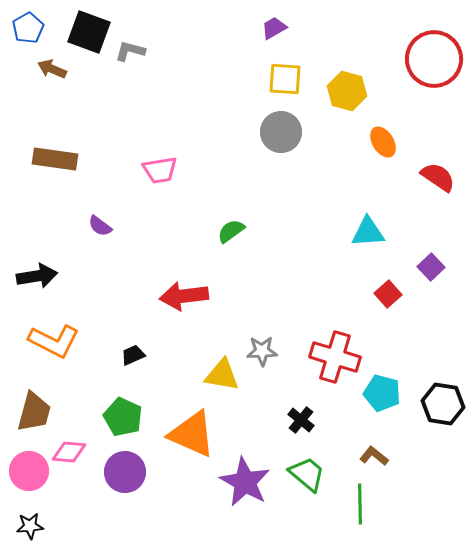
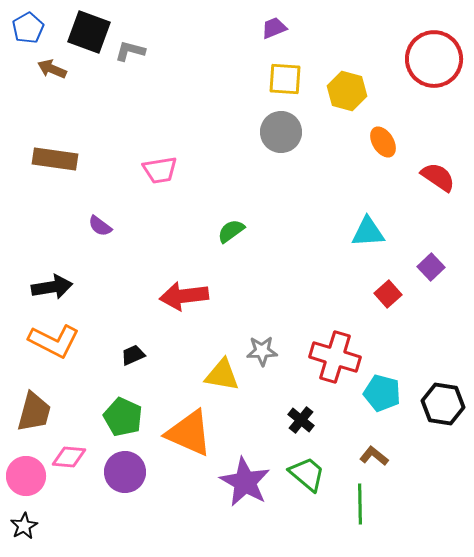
purple trapezoid: rotated 8 degrees clockwise
black arrow: moved 15 px right, 11 px down
orange triangle: moved 3 px left, 1 px up
pink diamond: moved 5 px down
pink circle: moved 3 px left, 5 px down
black star: moved 6 px left; rotated 24 degrees counterclockwise
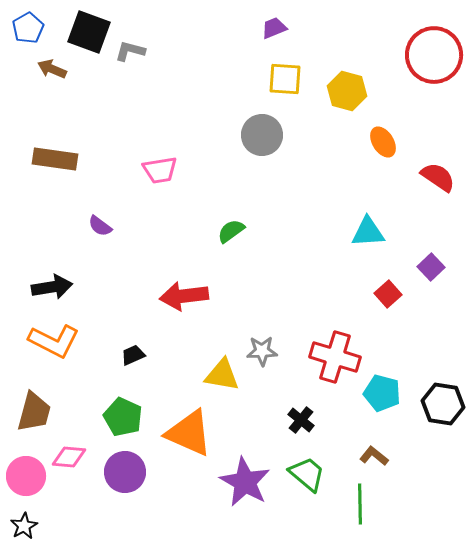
red circle: moved 4 px up
gray circle: moved 19 px left, 3 px down
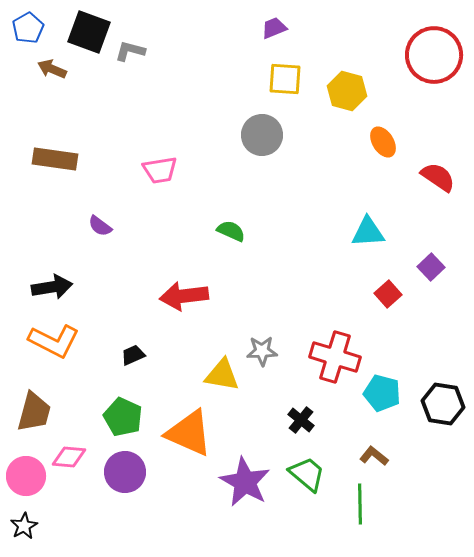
green semicircle: rotated 60 degrees clockwise
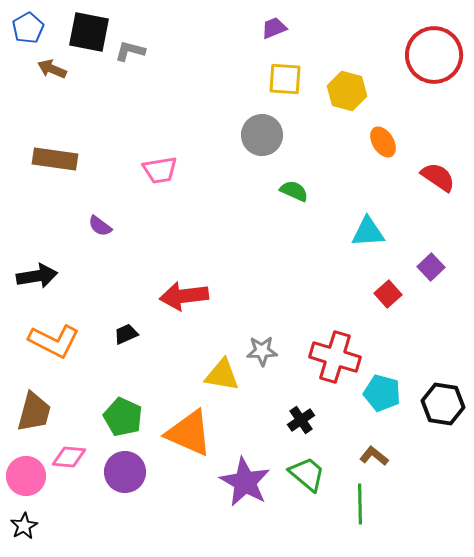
black square: rotated 9 degrees counterclockwise
green semicircle: moved 63 px right, 40 px up
black arrow: moved 15 px left, 11 px up
black trapezoid: moved 7 px left, 21 px up
black cross: rotated 16 degrees clockwise
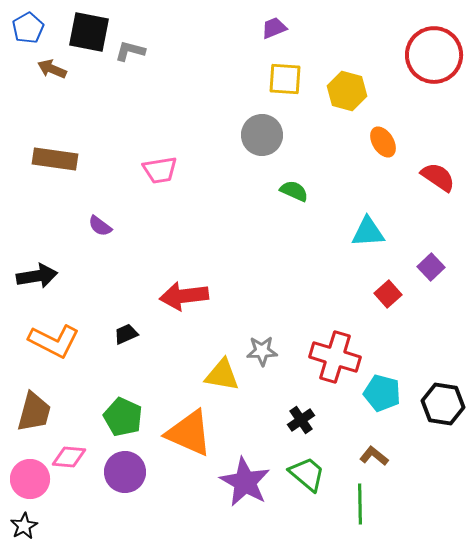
pink circle: moved 4 px right, 3 px down
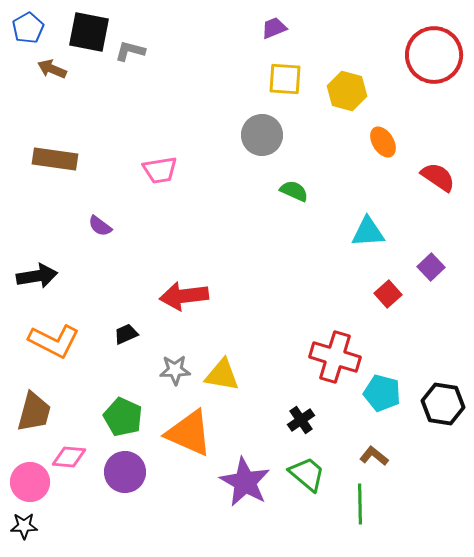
gray star: moved 87 px left, 19 px down
pink circle: moved 3 px down
black star: rotated 28 degrees clockwise
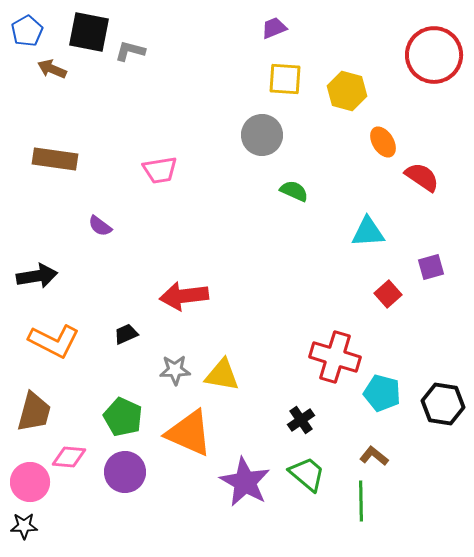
blue pentagon: moved 1 px left, 3 px down
red semicircle: moved 16 px left
purple square: rotated 28 degrees clockwise
green line: moved 1 px right, 3 px up
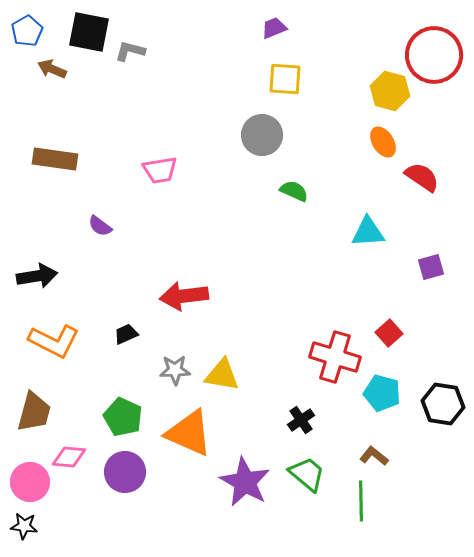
yellow hexagon: moved 43 px right
red square: moved 1 px right, 39 px down
black star: rotated 8 degrees clockwise
